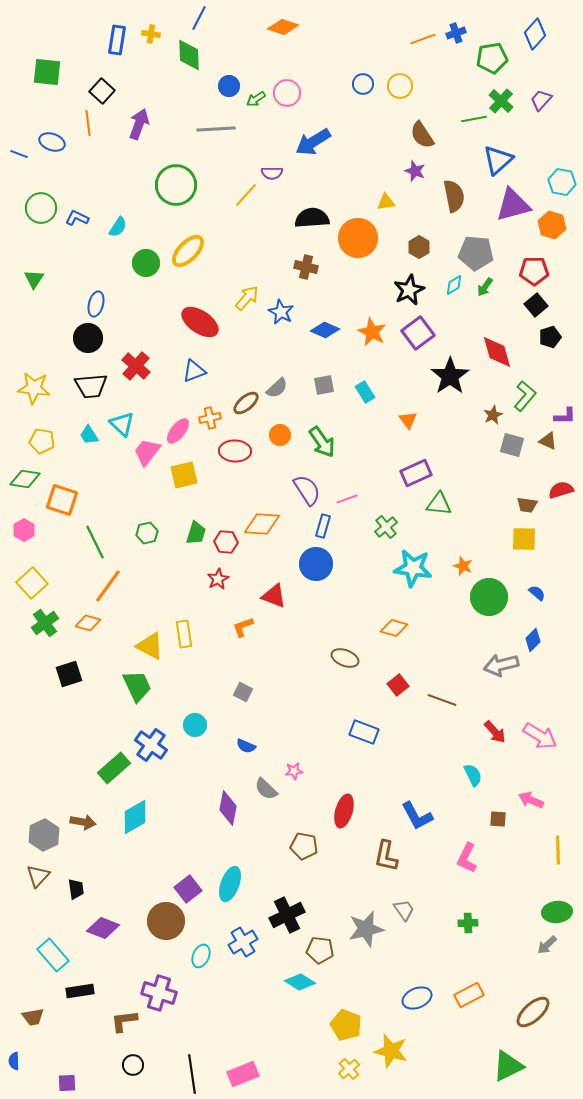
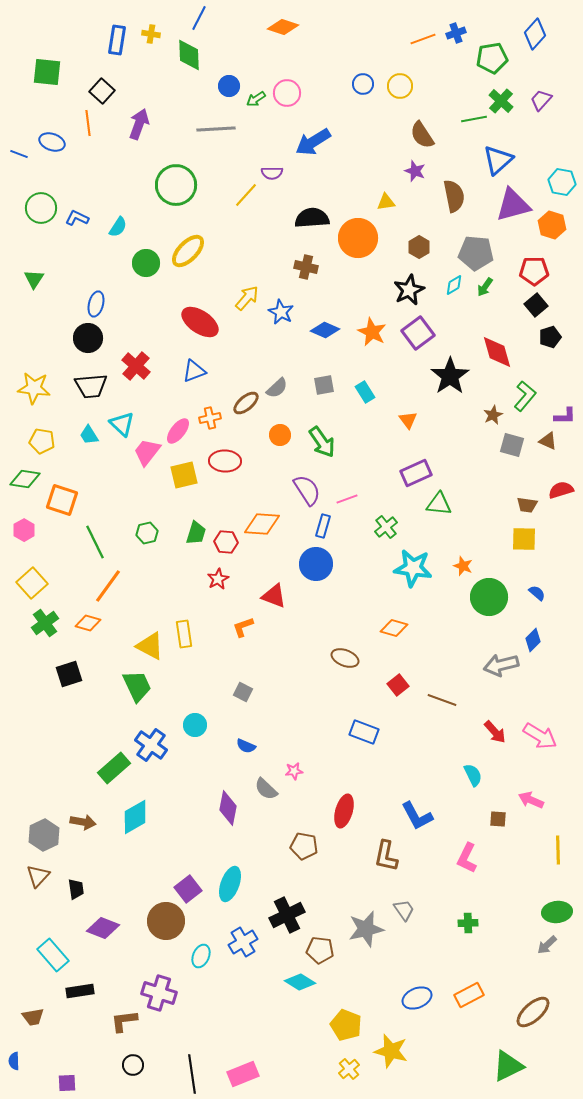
red ellipse at (235, 451): moved 10 px left, 10 px down
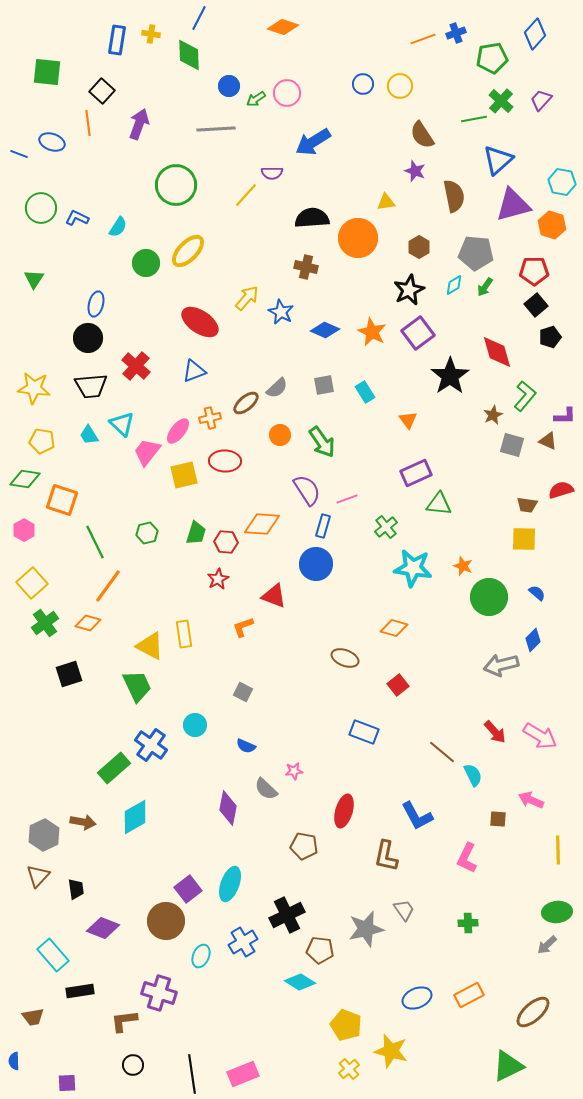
brown line at (442, 700): moved 52 px down; rotated 20 degrees clockwise
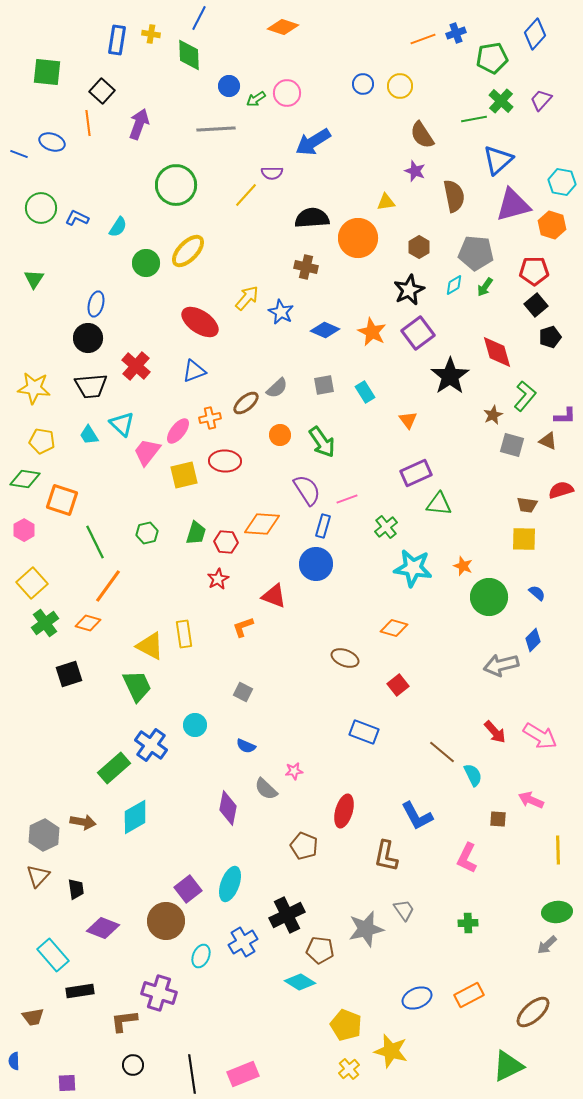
brown pentagon at (304, 846): rotated 12 degrees clockwise
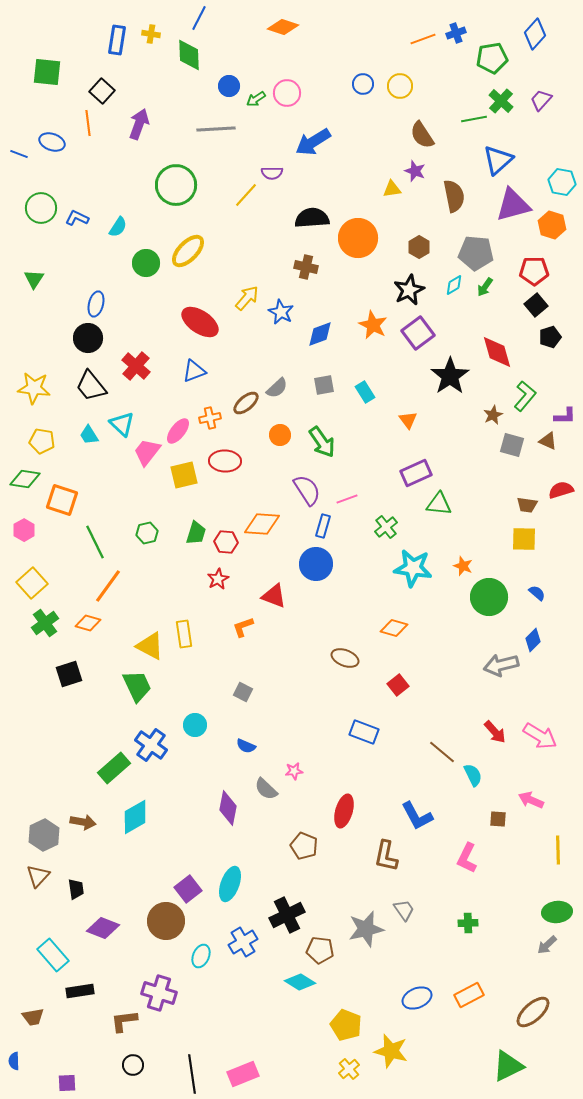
yellow triangle at (386, 202): moved 6 px right, 13 px up
blue diamond at (325, 330): moved 5 px left, 4 px down; rotated 44 degrees counterclockwise
orange star at (372, 332): moved 1 px right, 7 px up
black trapezoid at (91, 386): rotated 56 degrees clockwise
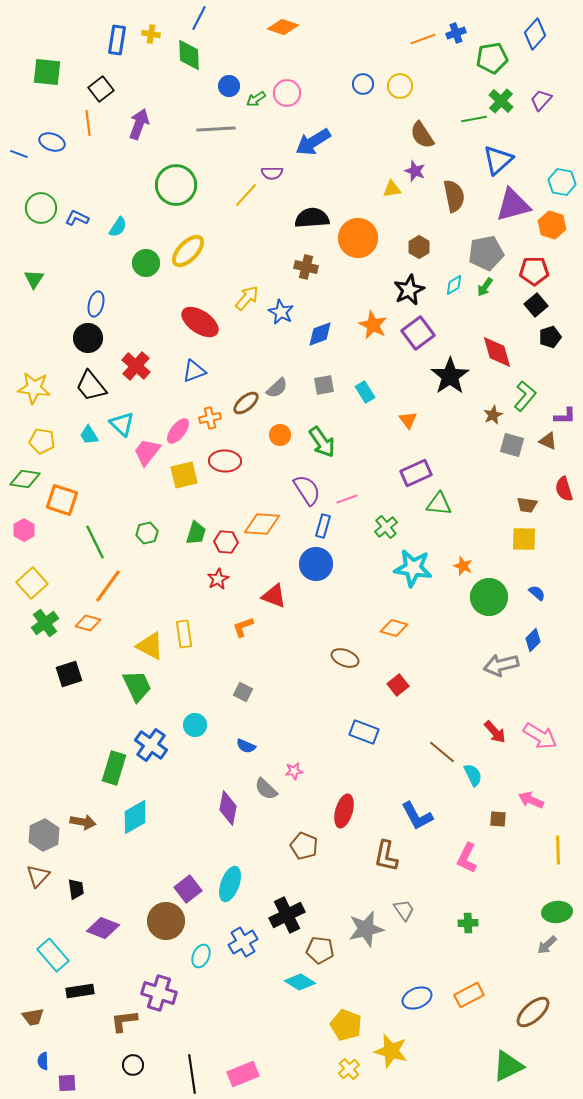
black square at (102, 91): moved 1 px left, 2 px up; rotated 10 degrees clockwise
gray pentagon at (476, 253): moved 10 px right; rotated 16 degrees counterclockwise
red semicircle at (561, 490): moved 3 px right, 1 px up; rotated 90 degrees counterclockwise
green rectangle at (114, 768): rotated 32 degrees counterclockwise
blue semicircle at (14, 1061): moved 29 px right
